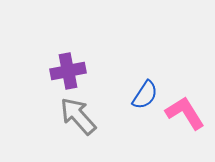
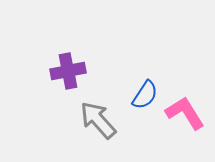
gray arrow: moved 20 px right, 4 px down
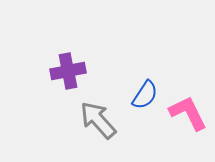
pink L-shape: moved 3 px right; rotated 6 degrees clockwise
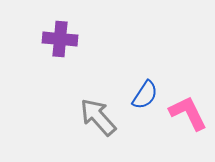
purple cross: moved 8 px left, 32 px up; rotated 16 degrees clockwise
gray arrow: moved 3 px up
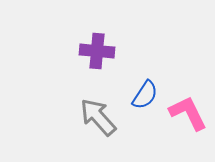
purple cross: moved 37 px right, 12 px down
